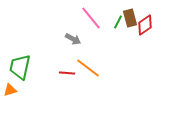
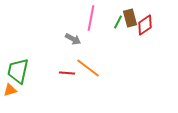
pink line: rotated 50 degrees clockwise
green trapezoid: moved 2 px left, 4 px down
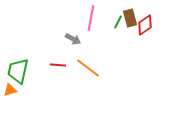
red line: moved 9 px left, 8 px up
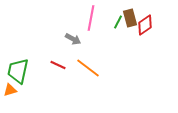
red line: rotated 21 degrees clockwise
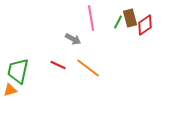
pink line: rotated 20 degrees counterclockwise
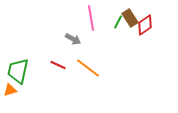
brown rectangle: rotated 18 degrees counterclockwise
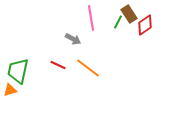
brown rectangle: moved 1 px left, 4 px up
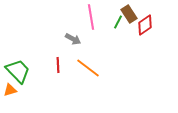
pink line: moved 1 px up
red line: rotated 63 degrees clockwise
green trapezoid: rotated 124 degrees clockwise
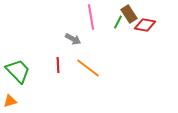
red diamond: rotated 45 degrees clockwise
orange triangle: moved 11 px down
